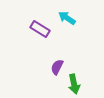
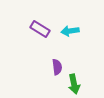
cyan arrow: moved 3 px right, 13 px down; rotated 42 degrees counterclockwise
purple semicircle: rotated 147 degrees clockwise
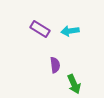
purple semicircle: moved 2 px left, 2 px up
green arrow: rotated 12 degrees counterclockwise
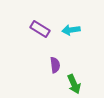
cyan arrow: moved 1 px right, 1 px up
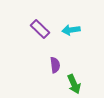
purple rectangle: rotated 12 degrees clockwise
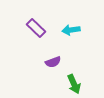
purple rectangle: moved 4 px left, 1 px up
purple semicircle: moved 2 px left, 3 px up; rotated 77 degrees clockwise
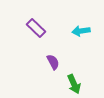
cyan arrow: moved 10 px right, 1 px down
purple semicircle: rotated 98 degrees counterclockwise
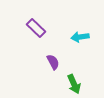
cyan arrow: moved 1 px left, 6 px down
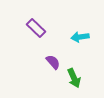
purple semicircle: rotated 14 degrees counterclockwise
green arrow: moved 6 px up
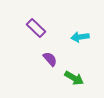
purple semicircle: moved 3 px left, 3 px up
green arrow: rotated 36 degrees counterclockwise
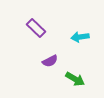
purple semicircle: moved 2 px down; rotated 105 degrees clockwise
green arrow: moved 1 px right, 1 px down
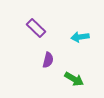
purple semicircle: moved 2 px left, 1 px up; rotated 49 degrees counterclockwise
green arrow: moved 1 px left
